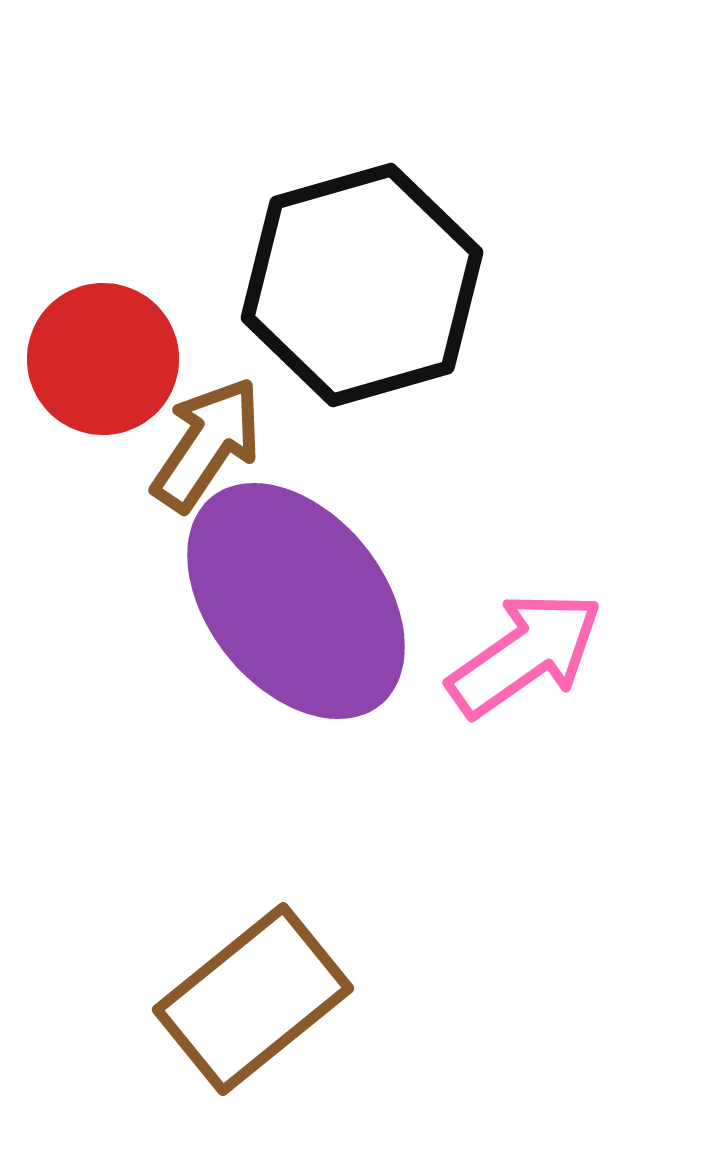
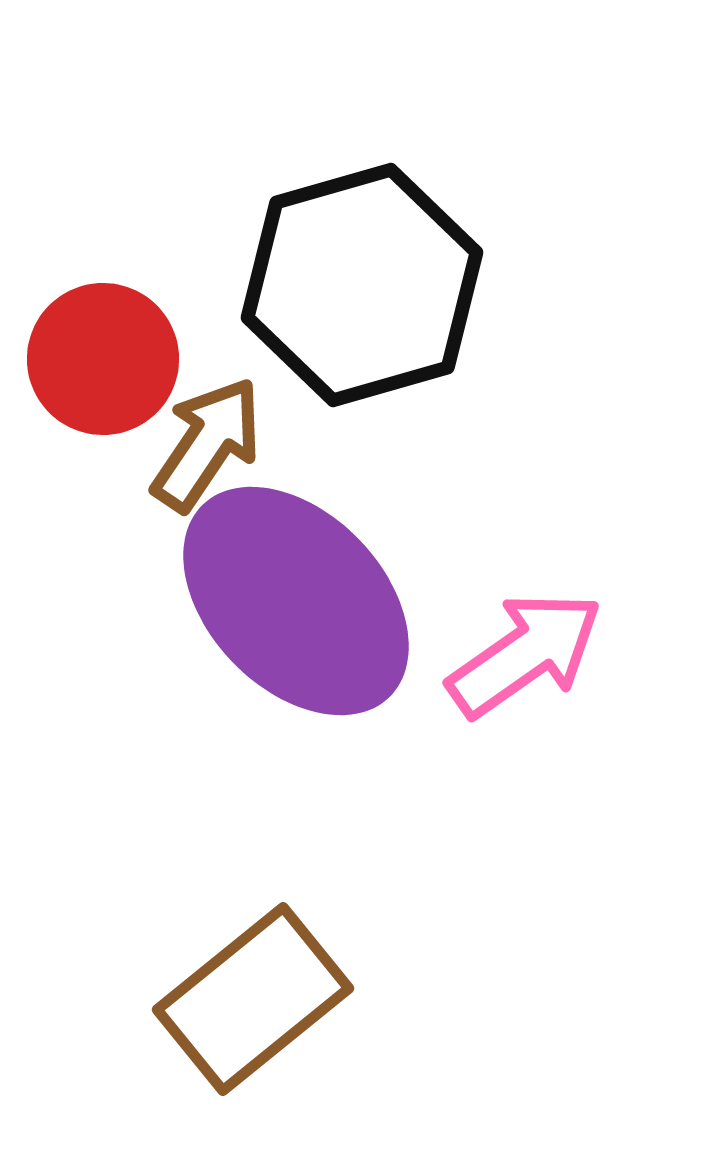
purple ellipse: rotated 5 degrees counterclockwise
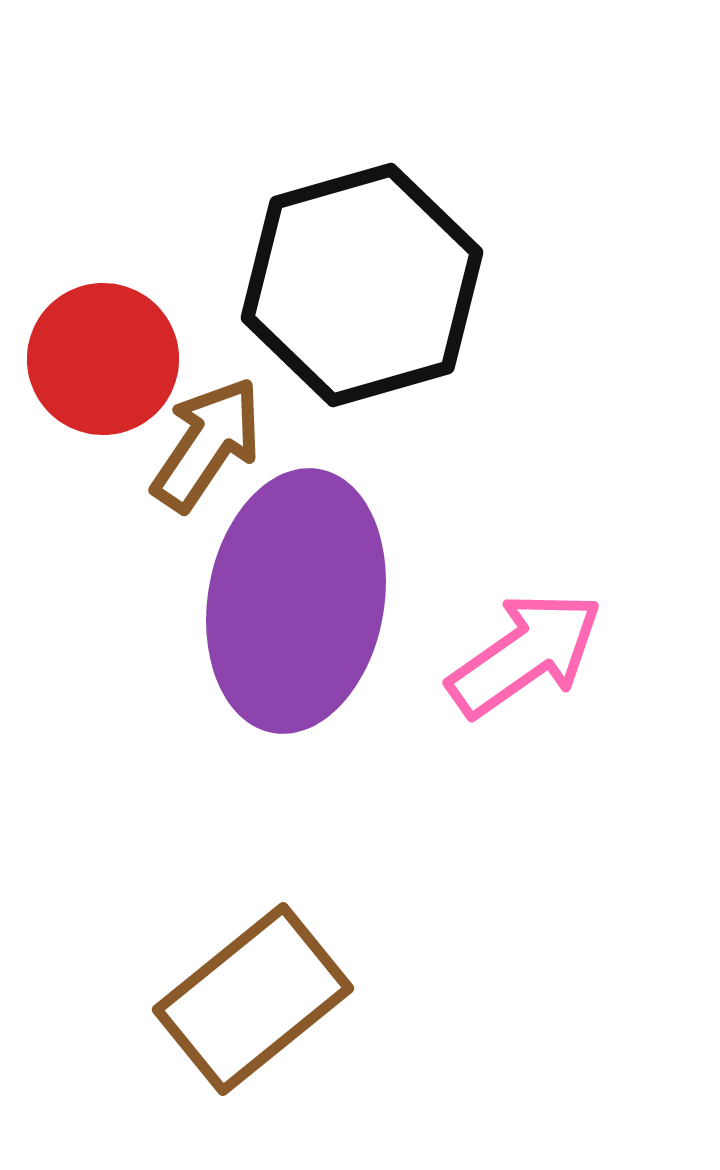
purple ellipse: rotated 54 degrees clockwise
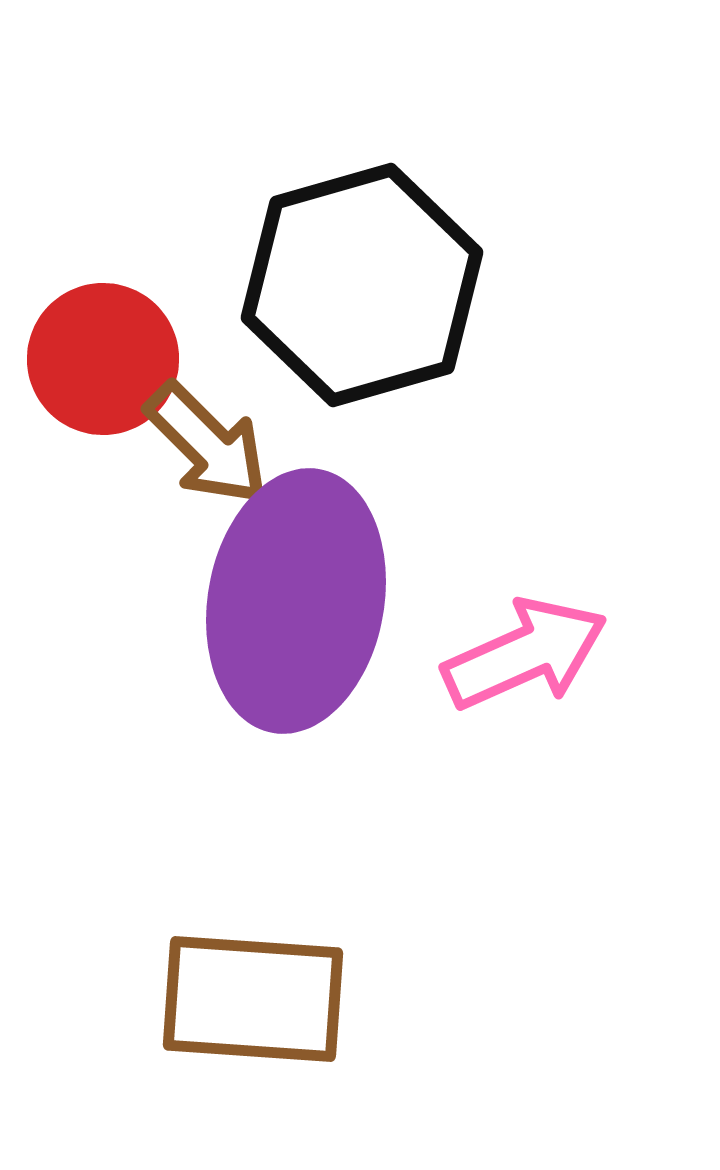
brown arrow: rotated 101 degrees clockwise
pink arrow: rotated 11 degrees clockwise
brown rectangle: rotated 43 degrees clockwise
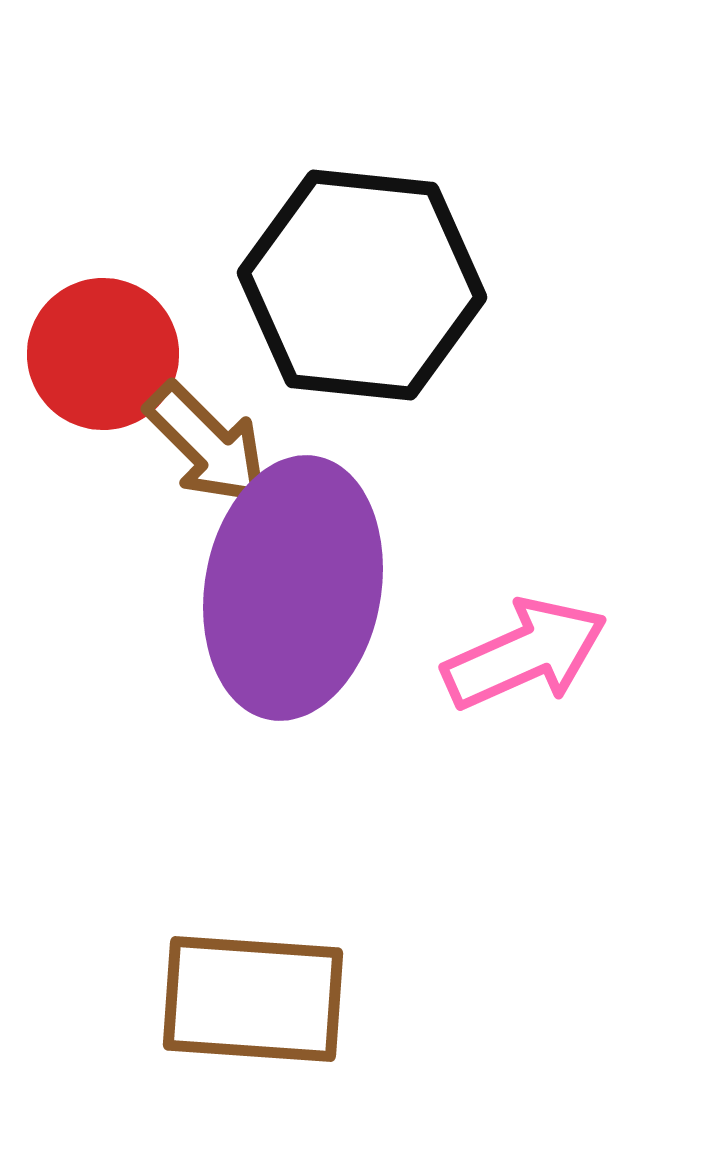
black hexagon: rotated 22 degrees clockwise
red circle: moved 5 px up
purple ellipse: moved 3 px left, 13 px up
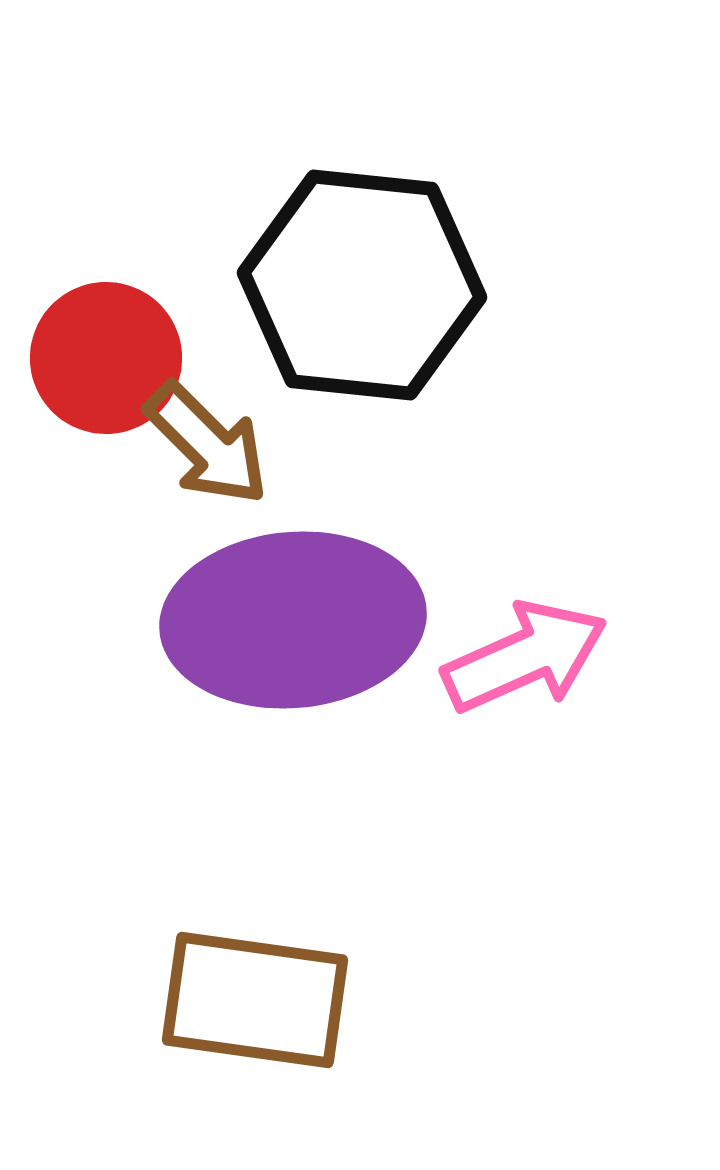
red circle: moved 3 px right, 4 px down
purple ellipse: moved 32 px down; rotated 75 degrees clockwise
pink arrow: moved 3 px down
brown rectangle: moved 2 px right, 1 px down; rotated 4 degrees clockwise
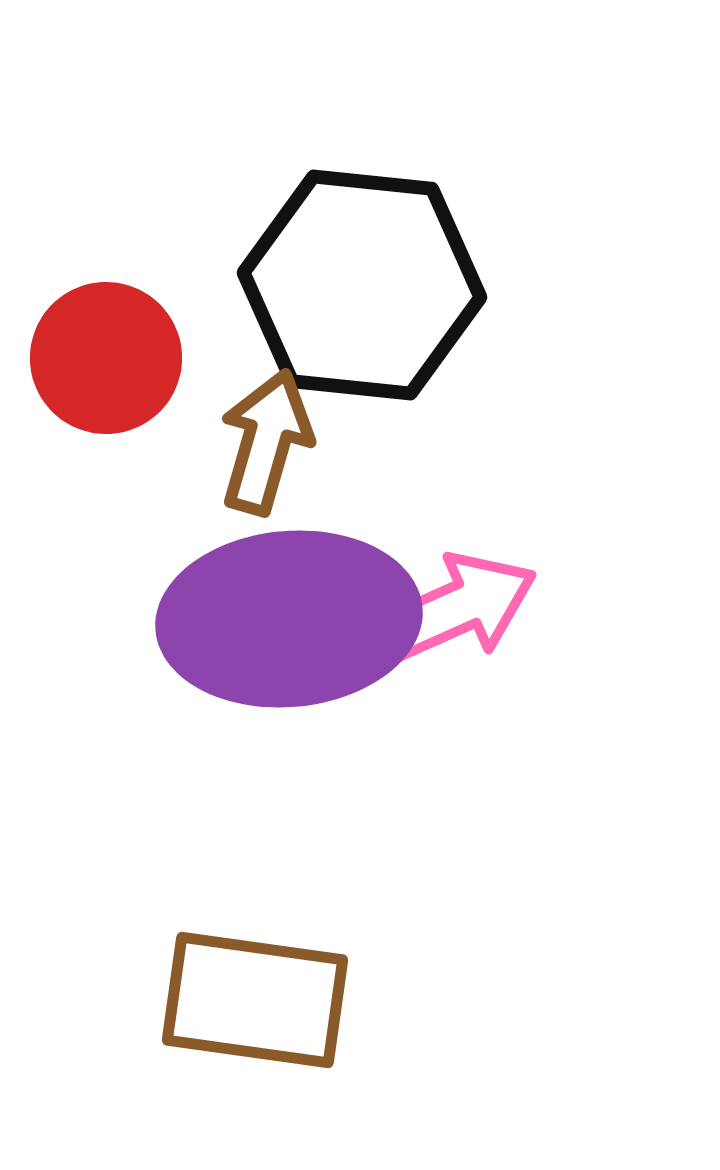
brown arrow: moved 59 px right, 2 px up; rotated 119 degrees counterclockwise
purple ellipse: moved 4 px left, 1 px up
pink arrow: moved 70 px left, 48 px up
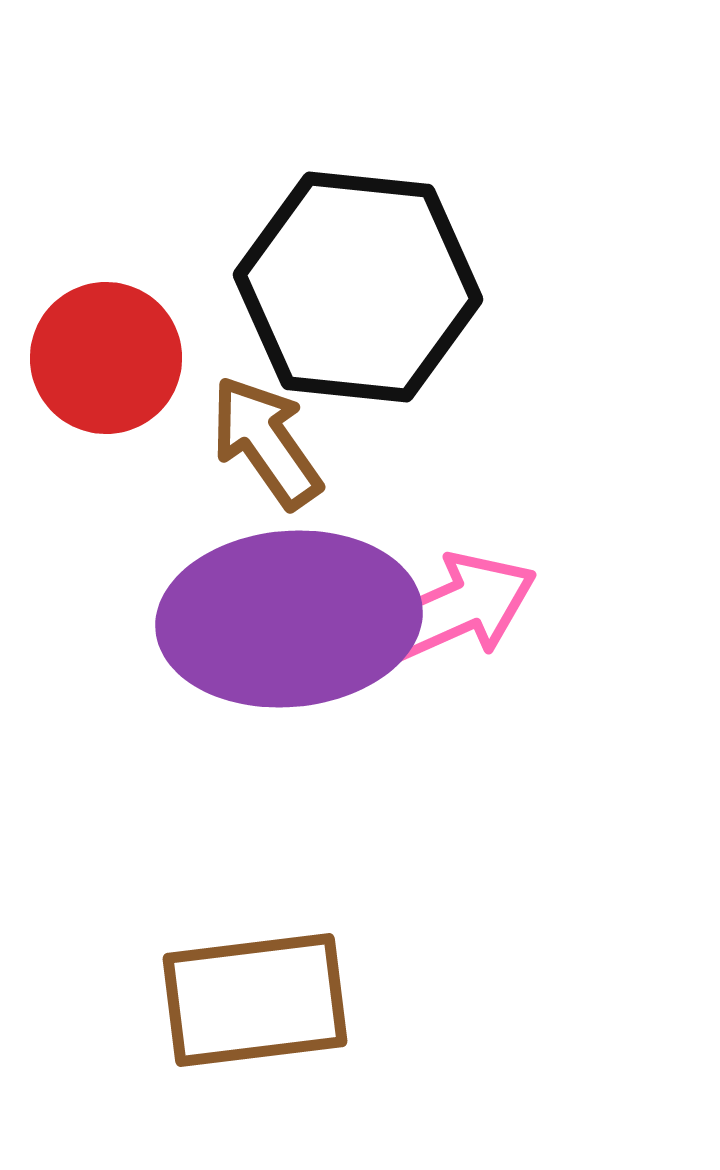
black hexagon: moved 4 px left, 2 px down
brown arrow: rotated 51 degrees counterclockwise
brown rectangle: rotated 15 degrees counterclockwise
